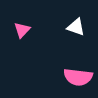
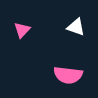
pink semicircle: moved 10 px left, 2 px up
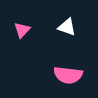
white triangle: moved 9 px left
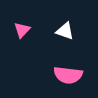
white triangle: moved 2 px left, 4 px down
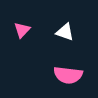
white triangle: moved 1 px down
